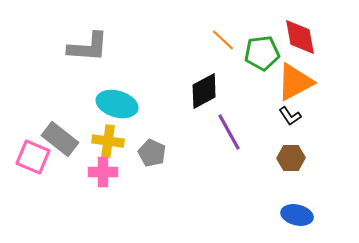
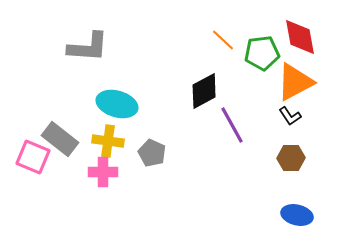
purple line: moved 3 px right, 7 px up
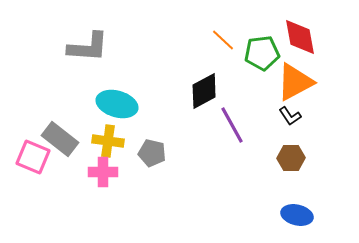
gray pentagon: rotated 12 degrees counterclockwise
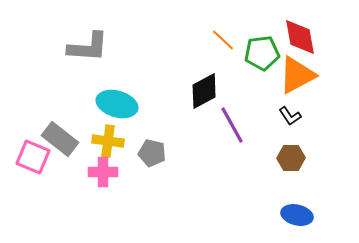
orange triangle: moved 2 px right, 7 px up
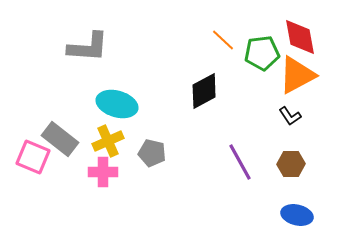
purple line: moved 8 px right, 37 px down
yellow cross: rotated 32 degrees counterclockwise
brown hexagon: moved 6 px down
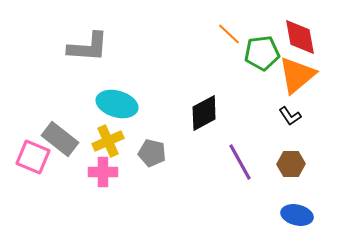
orange line: moved 6 px right, 6 px up
orange triangle: rotated 12 degrees counterclockwise
black diamond: moved 22 px down
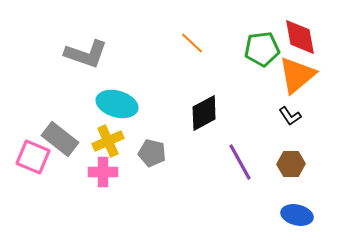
orange line: moved 37 px left, 9 px down
gray L-shape: moved 2 px left, 7 px down; rotated 15 degrees clockwise
green pentagon: moved 4 px up
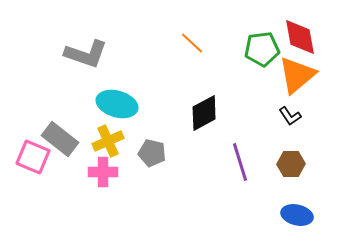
purple line: rotated 12 degrees clockwise
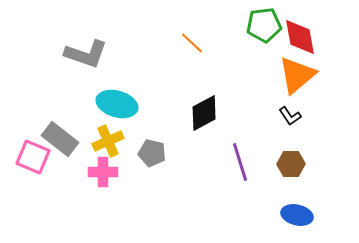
green pentagon: moved 2 px right, 24 px up
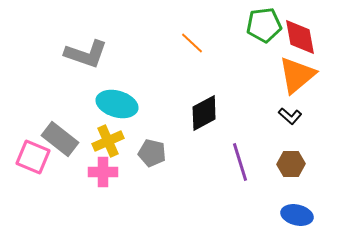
black L-shape: rotated 15 degrees counterclockwise
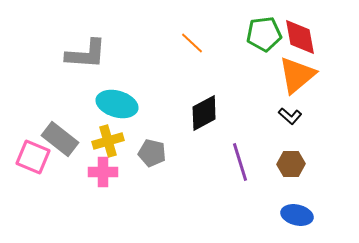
green pentagon: moved 9 px down
gray L-shape: rotated 15 degrees counterclockwise
yellow cross: rotated 8 degrees clockwise
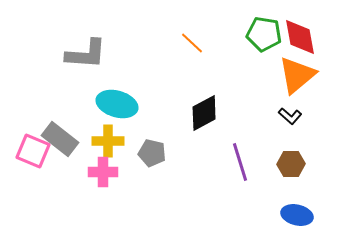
green pentagon: rotated 16 degrees clockwise
yellow cross: rotated 16 degrees clockwise
pink square: moved 6 px up
